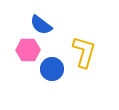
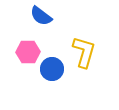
blue semicircle: moved 9 px up
pink hexagon: moved 2 px down
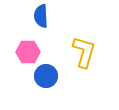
blue semicircle: rotated 50 degrees clockwise
blue circle: moved 6 px left, 7 px down
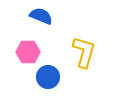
blue semicircle: rotated 115 degrees clockwise
blue circle: moved 2 px right, 1 px down
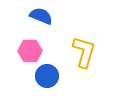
pink hexagon: moved 2 px right, 1 px up
blue circle: moved 1 px left, 1 px up
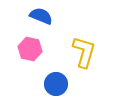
pink hexagon: moved 2 px up; rotated 15 degrees clockwise
blue circle: moved 9 px right, 8 px down
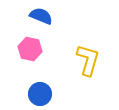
yellow L-shape: moved 4 px right, 8 px down
blue circle: moved 16 px left, 10 px down
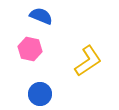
yellow L-shape: moved 1 px down; rotated 40 degrees clockwise
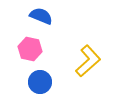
yellow L-shape: rotated 8 degrees counterclockwise
blue circle: moved 12 px up
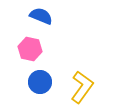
yellow L-shape: moved 6 px left, 26 px down; rotated 12 degrees counterclockwise
